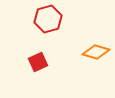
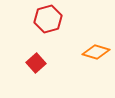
red square: moved 2 px left, 1 px down; rotated 18 degrees counterclockwise
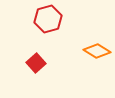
orange diamond: moved 1 px right, 1 px up; rotated 16 degrees clockwise
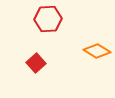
red hexagon: rotated 12 degrees clockwise
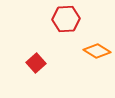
red hexagon: moved 18 px right
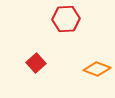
orange diamond: moved 18 px down; rotated 12 degrees counterclockwise
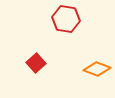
red hexagon: rotated 12 degrees clockwise
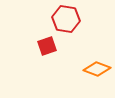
red square: moved 11 px right, 17 px up; rotated 24 degrees clockwise
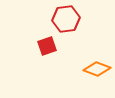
red hexagon: rotated 16 degrees counterclockwise
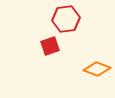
red square: moved 3 px right
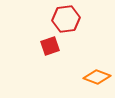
orange diamond: moved 8 px down
